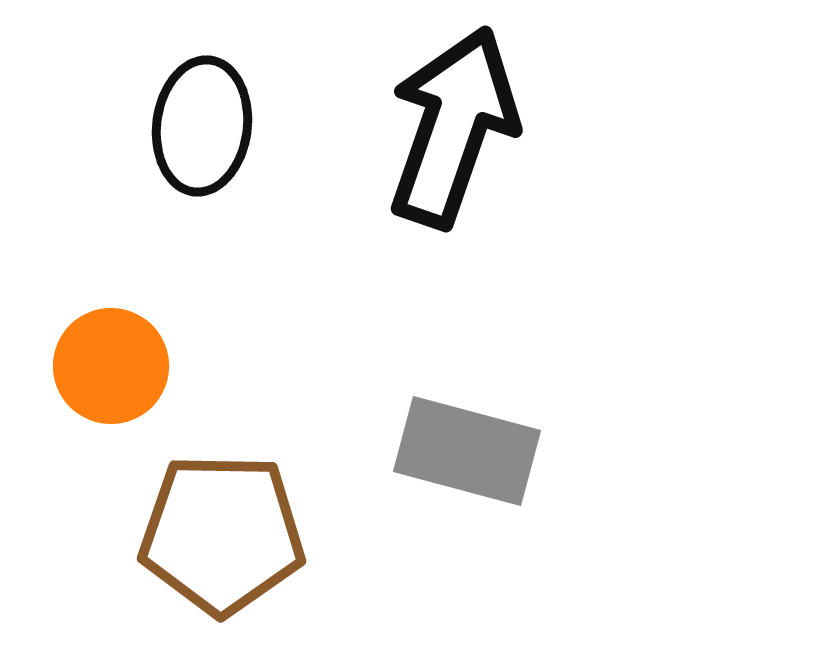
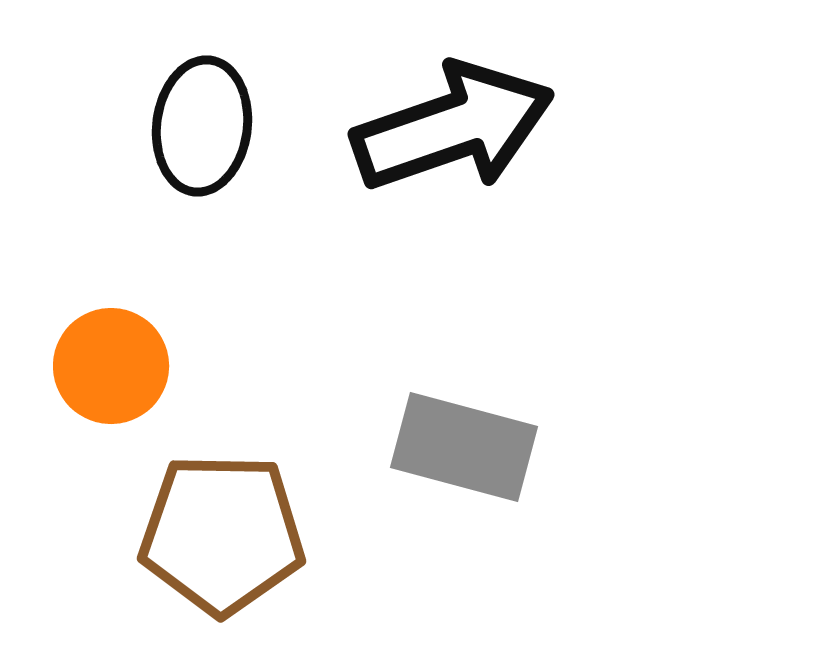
black arrow: rotated 52 degrees clockwise
gray rectangle: moved 3 px left, 4 px up
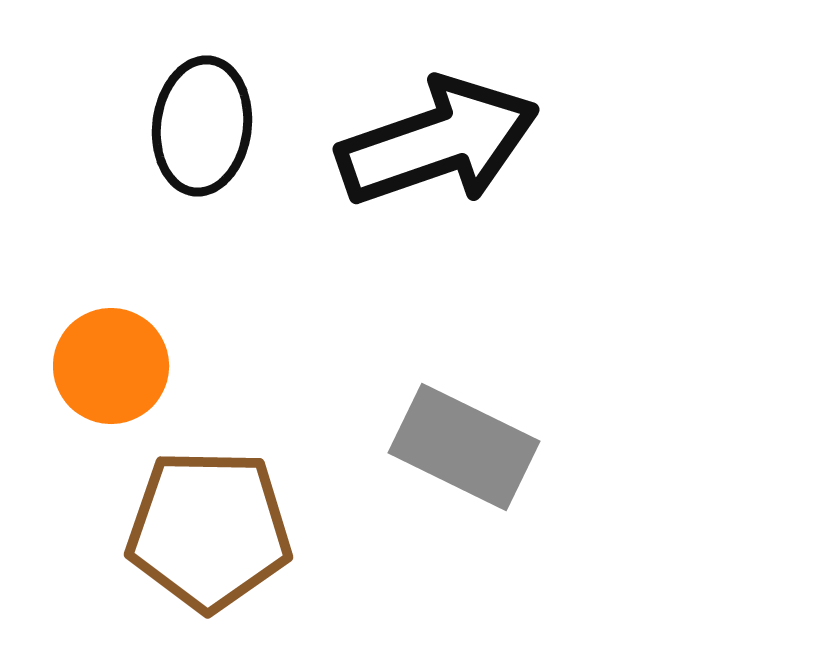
black arrow: moved 15 px left, 15 px down
gray rectangle: rotated 11 degrees clockwise
brown pentagon: moved 13 px left, 4 px up
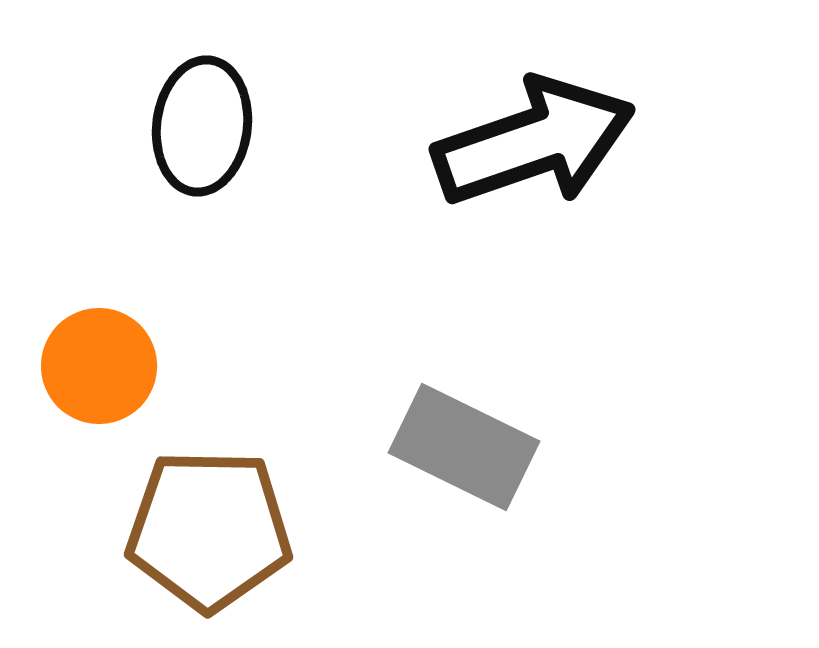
black arrow: moved 96 px right
orange circle: moved 12 px left
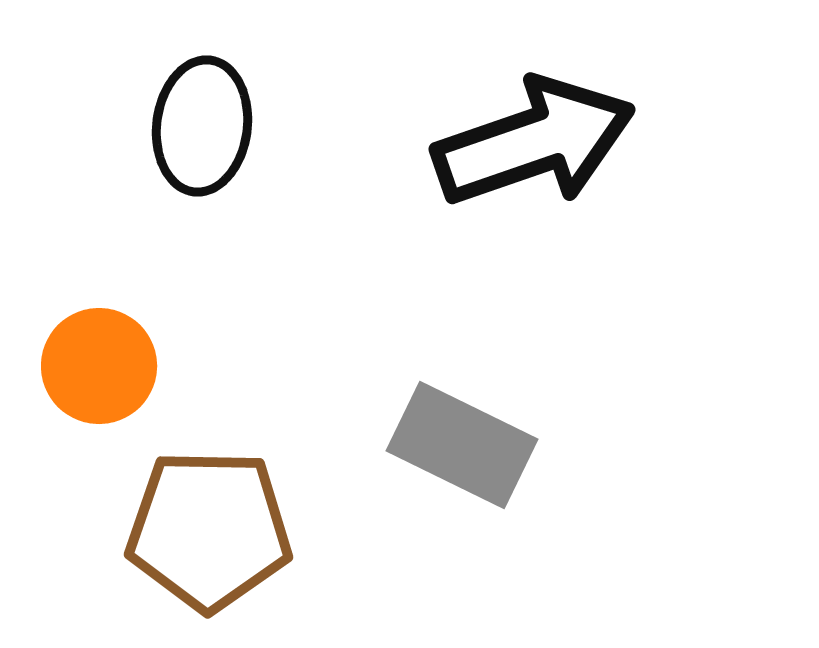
gray rectangle: moved 2 px left, 2 px up
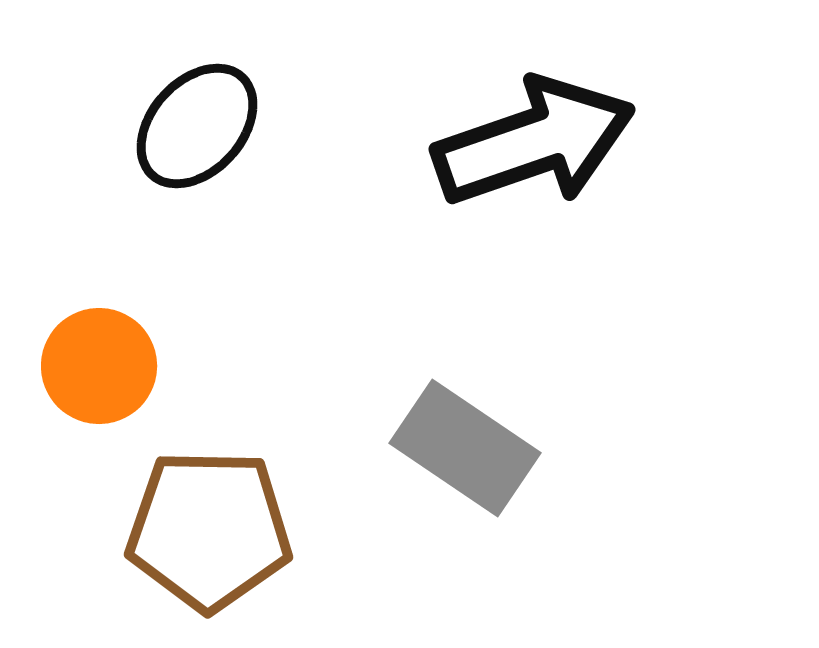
black ellipse: moved 5 px left; rotated 35 degrees clockwise
gray rectangle: moved 3 px right, 3 px down; rotated 8 degrees clockwise
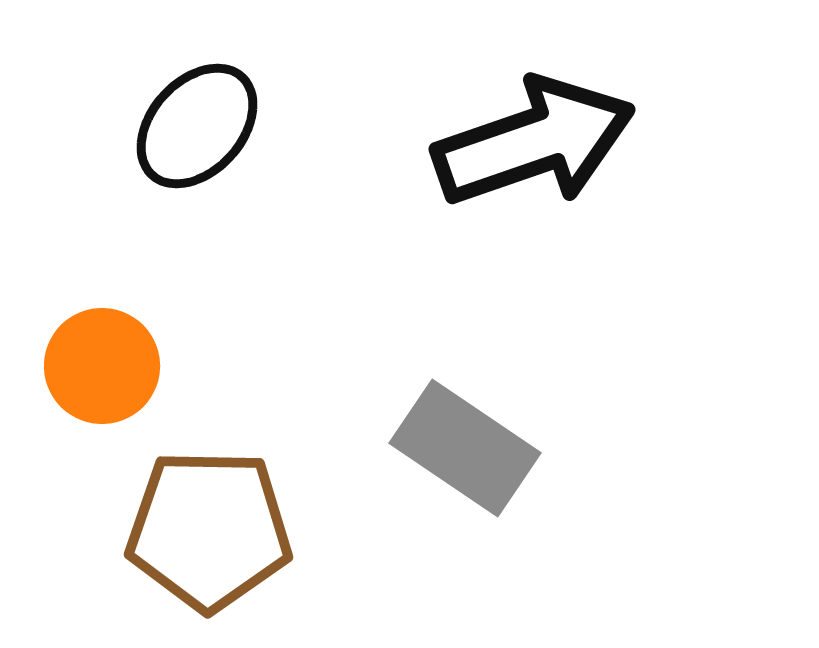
orange circle: moved 3 px right
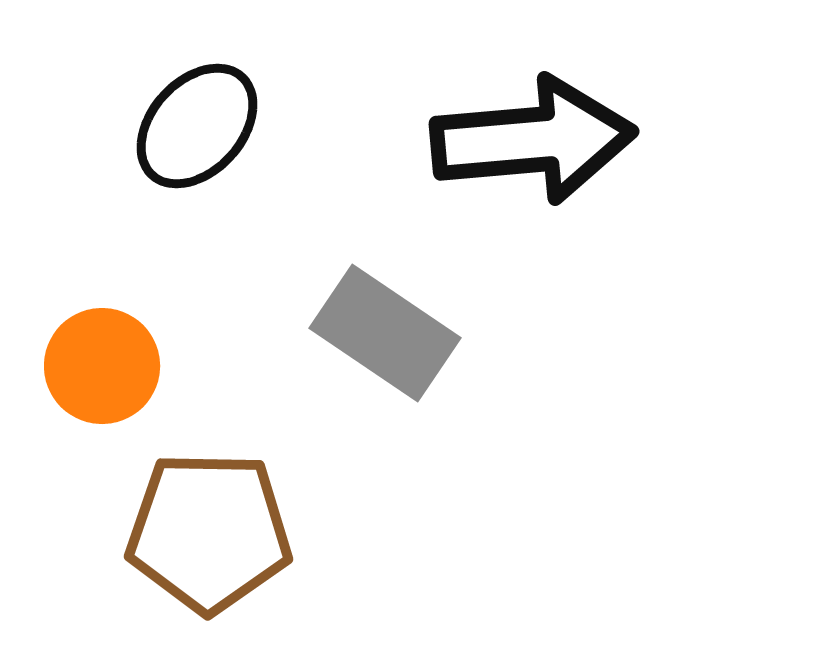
black arrow: moved 1 px left, 2 px up; rotated 14 degrees clockwise
gray rectangle: moved 80 px left, 115 px up
brown pentagon: moved 2 px down
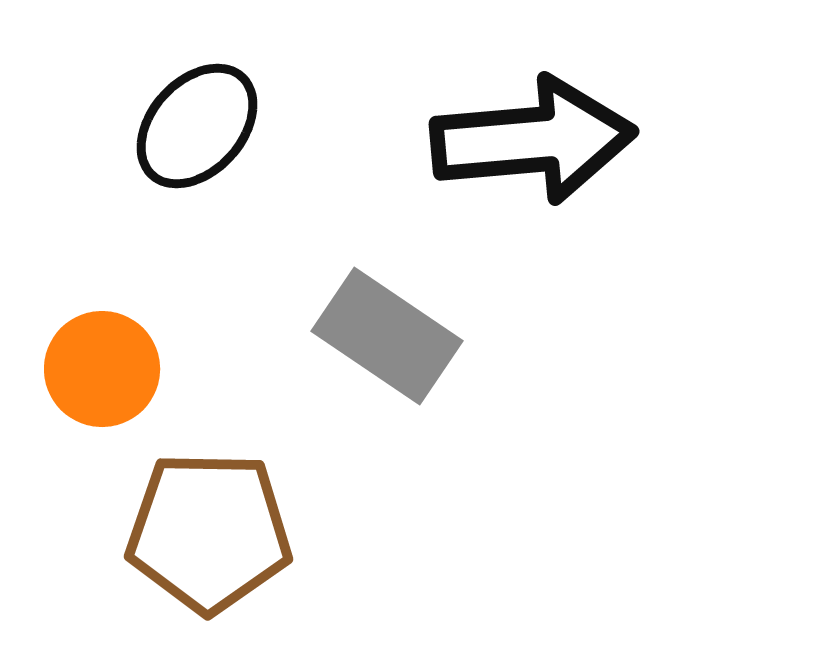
gray rectangle: moved 2 px right, 3 px down
orange circle: moved 3 px down
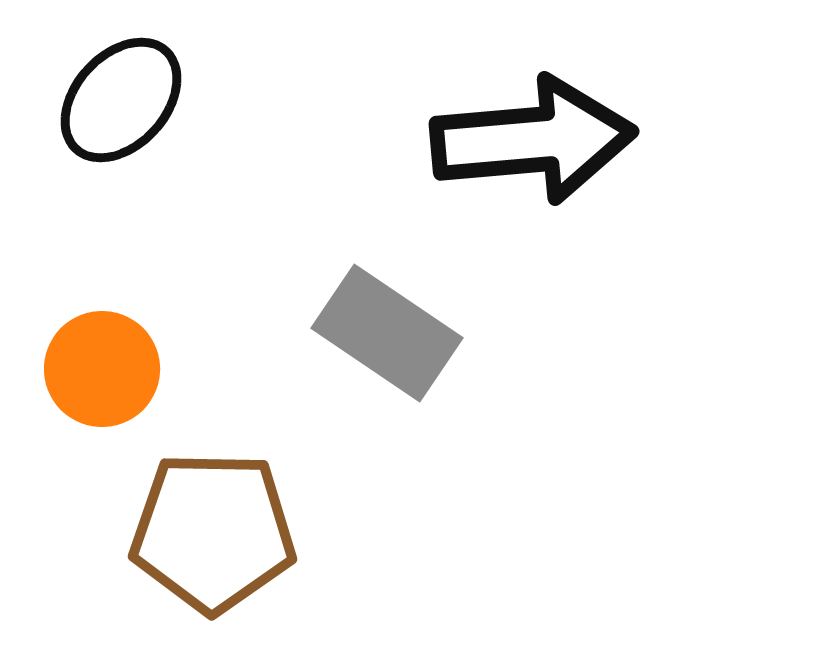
black ellipse: moved 76 px left, 26 px up
gray rectangle: moved 3 px up
brown pentagon: moved 4 px right
